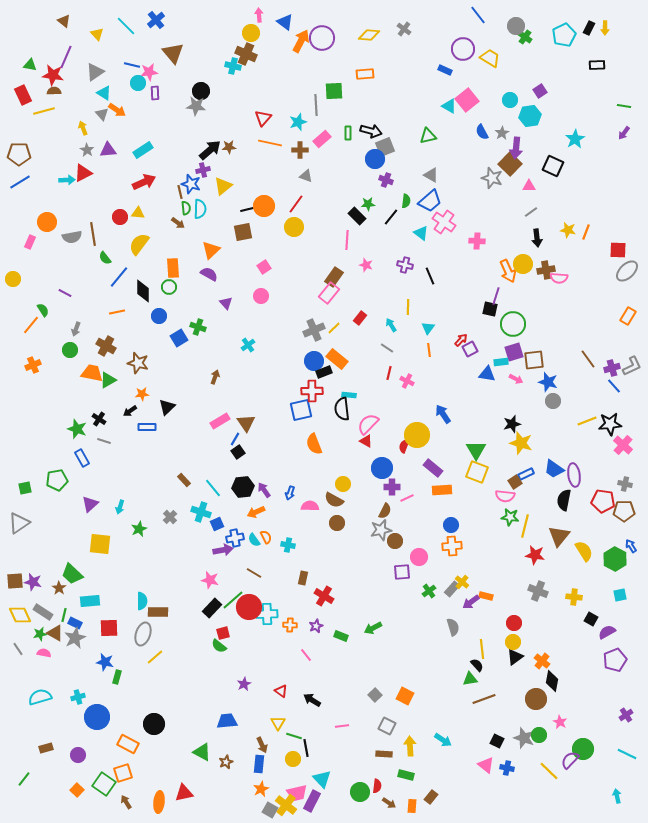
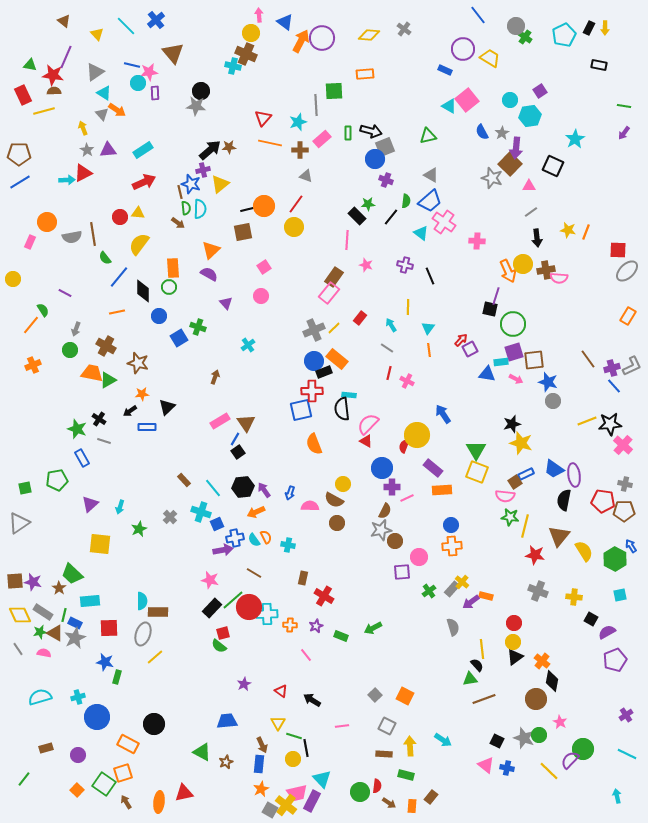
black rectangle at (597, 65): moved 2 px right; rotated 14 degrees clockwise
yellow triangle at (223, 186): moved 3 px left, 2 px up
green star at (40, 634): moved 2 px up
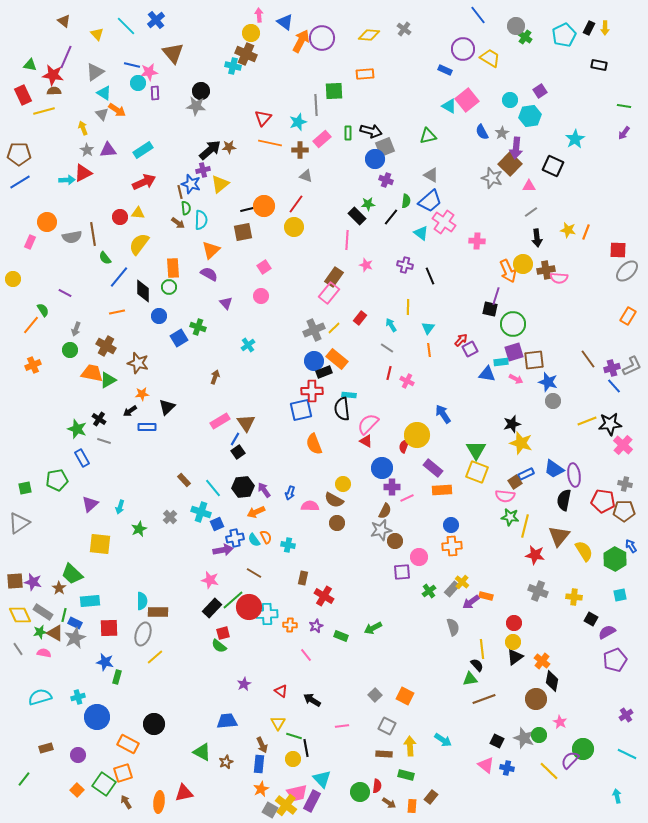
cyan semicircle at (200, 209): moved 1 px right, 11 px down
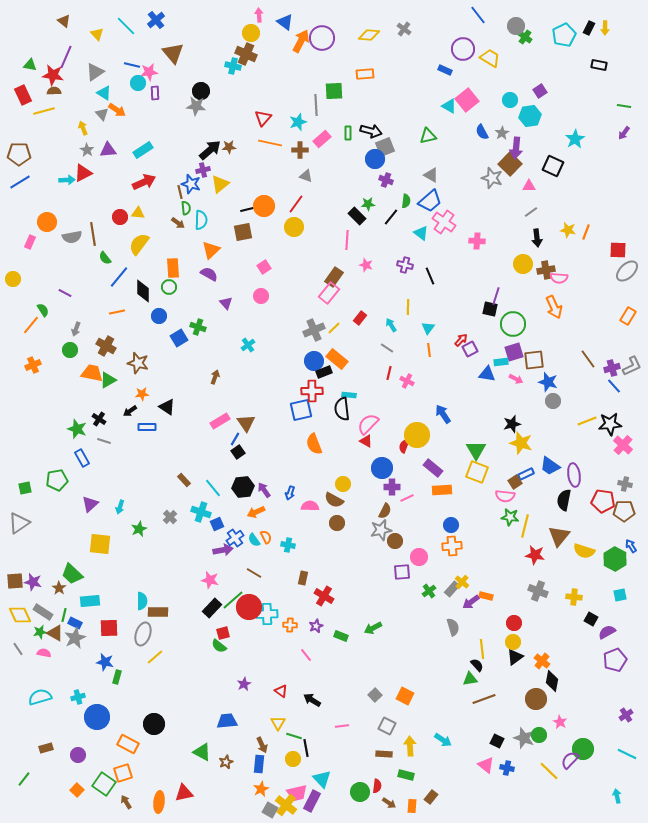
orange arrow at (508, 271): moved 46 px right, 36 px down
black triangle at (167, 407): rotated 42 degrees counterclockwise
blue trapezoid at (554, 469): moved 4 px left, 3 px up
blue cross at (235, 538): rotated 24 degrees counterclockwise
yellow semicircle at (584, 551): rotated 140 degrees clockwise
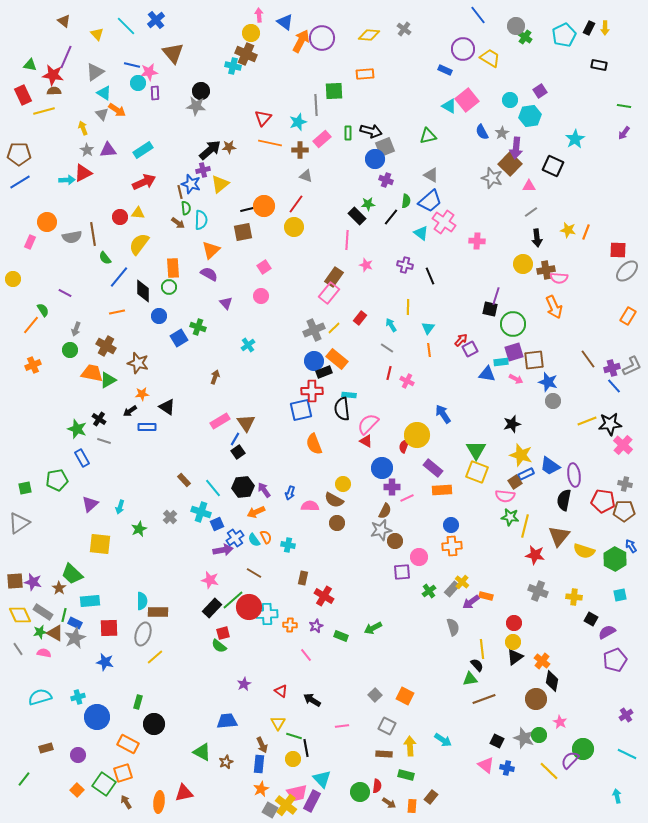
yellow star at (521, 443): moved 12 px down
green rectangle at (117, 677): moved 21 px right, 25 px down
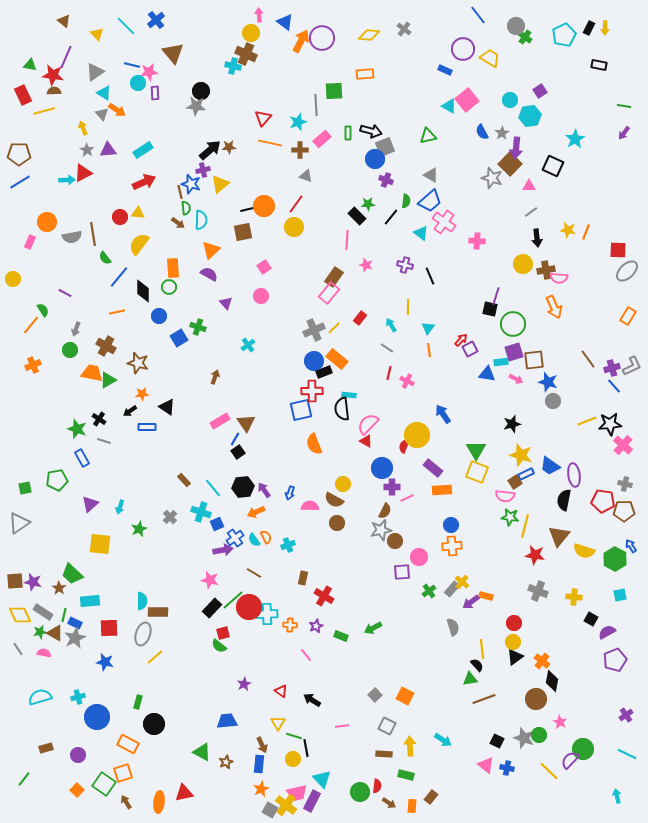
cyan cross at (288, 545): rotated 32 degrees counterclockwise
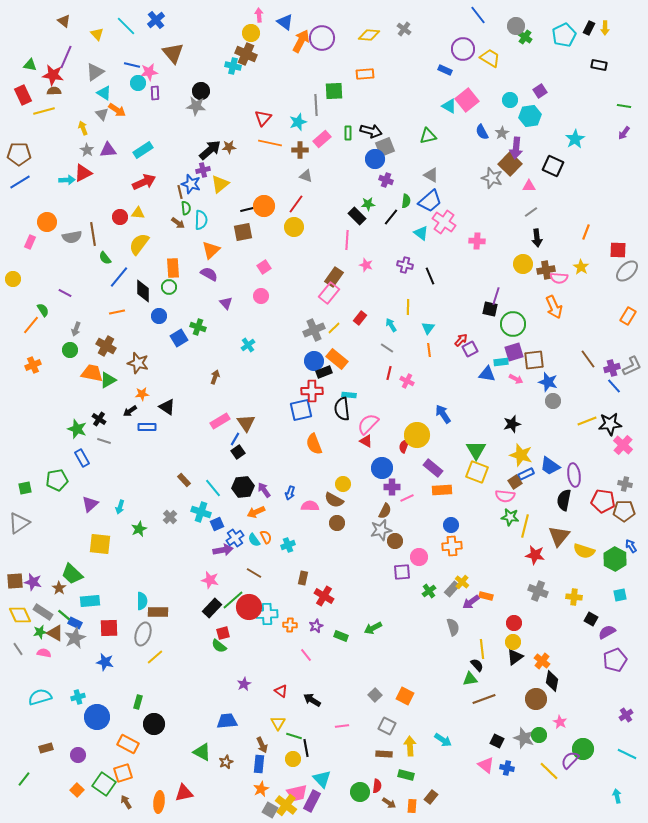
yellow star at (568, 230): moved 13 px right, 37 px down; rotated 21 degrees clockwise
green line at (64, 615): rotated 64 degrees counterclockwise
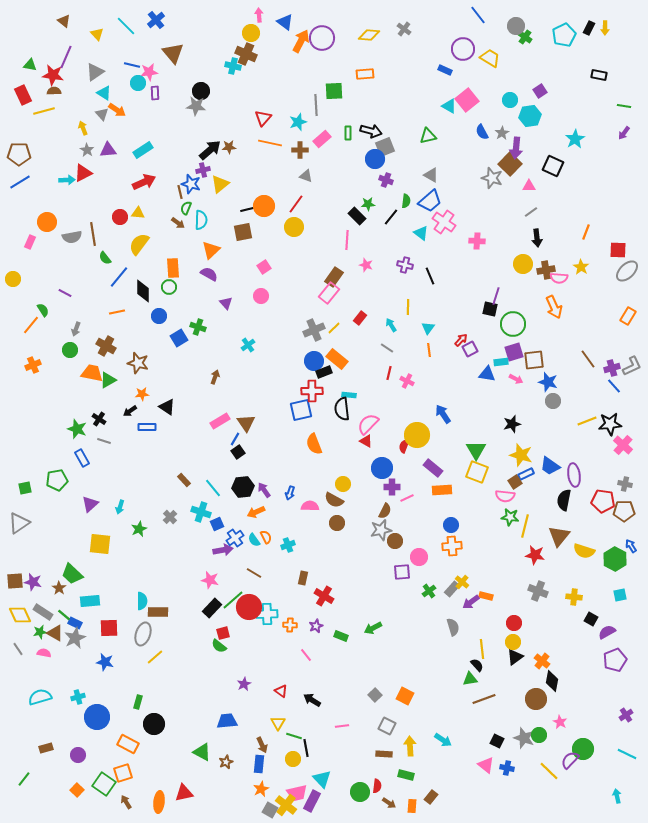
black rectangle at (599, 65): moved 10 px down
green semicircle at (186, 208): rotated 152 degrees counterclockwise
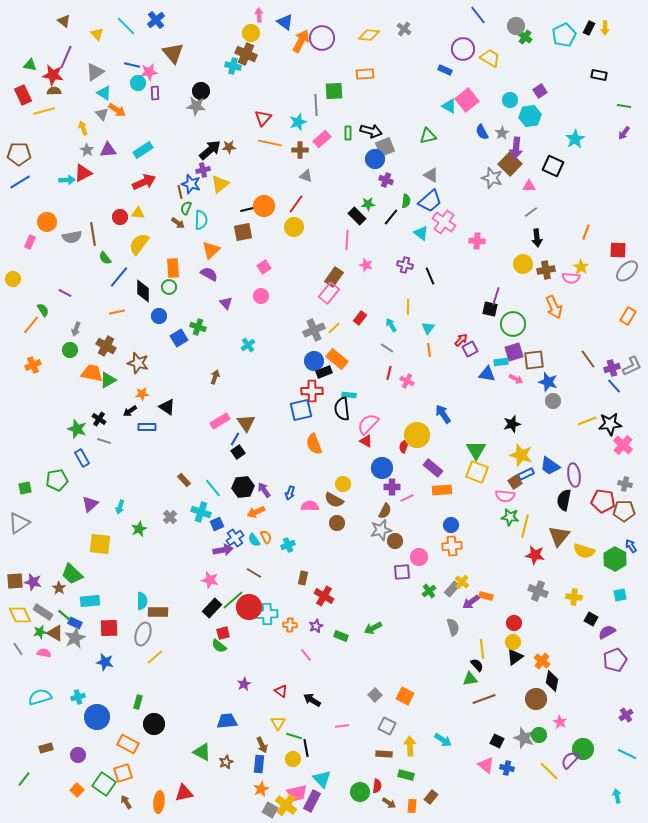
pink semicircle at (559, 278): moved 12 px right
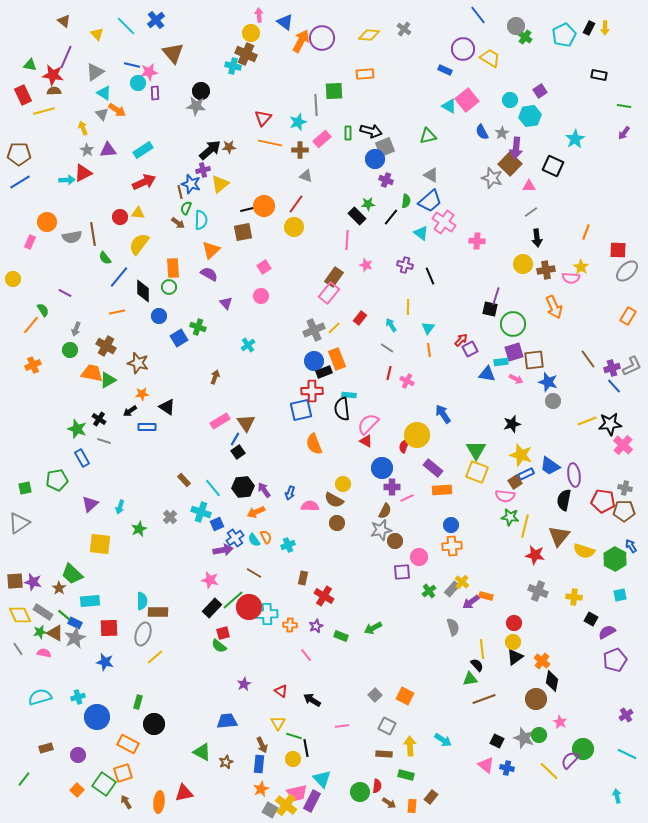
orange rectangle at (337, 359): rotated 30 degrees clockwise
gray cross at (625, 484): moved 4 px down
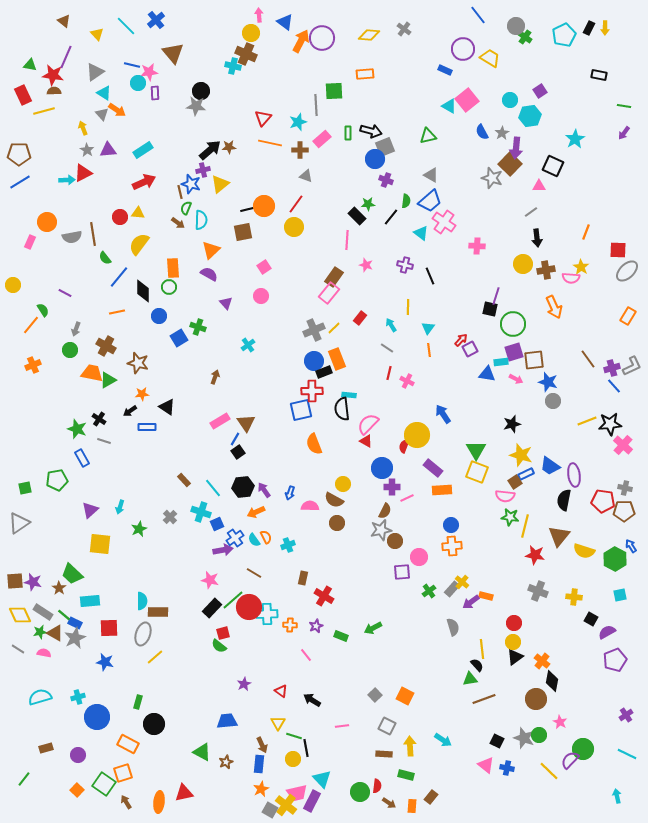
pink triangle at (529, 186): moved 10 px right
pink cross at (477, 241): moved 5 px down
yellow circle at (13, 279): moved 6 px down
purple triangle at (90, 504): moved 6 px down
gray line at (18, 649): rotated 24 degrees counterclockwise
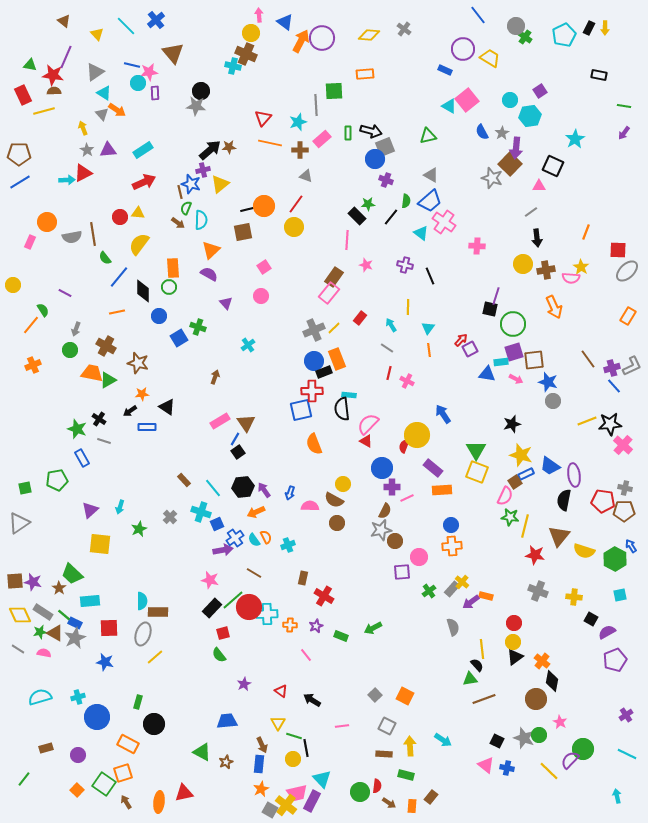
pink semicircle at (505, 496): rotated 72 degrees counterclockwise
green semicircle at (219, 646): moved 9 px down; rotated 14 degrees clockwise
